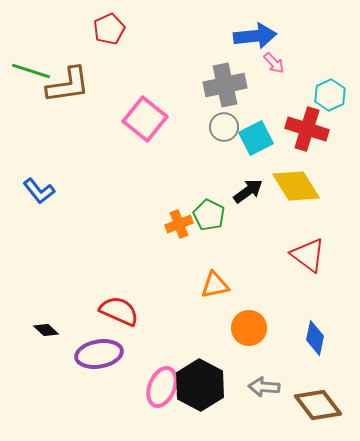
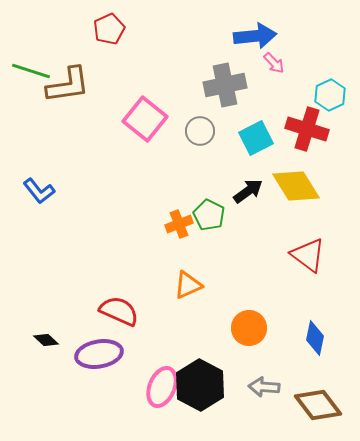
gray circle: moved 24 px left, 4 px down
orange triangle: moved 27 px left; rotated 12 degrees counterclockwise
black diamond: moved 10 px down
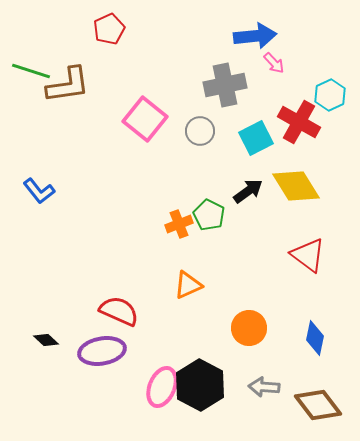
red cross: moved 8 px left, 7 px up; rotated 12 degrees clockwise
purple ellipse: moved 3 px right, 3 px up
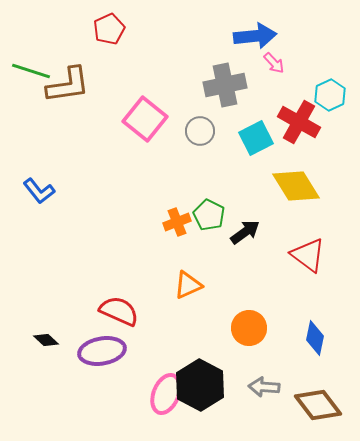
black arrow: moved 3 px left, 41 px down
orange cross: moved 2 px left, 2 px up
pink ellipse: moved 4 px right, 7 px down
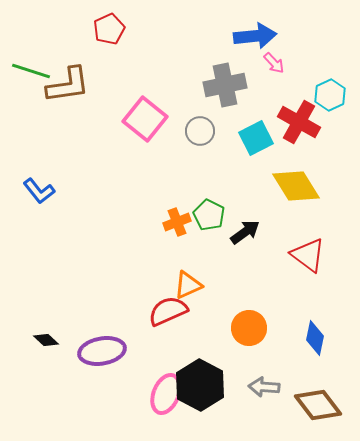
red semicircle: moved 49 px right; rotated 48 degrees counterclockwise
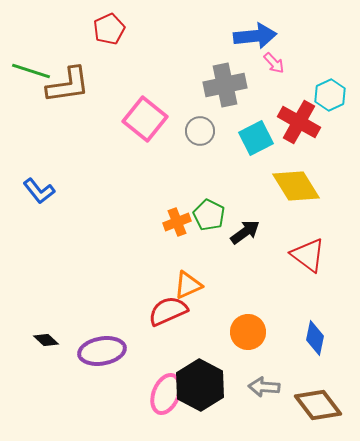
orange circle: moved 1 px left, 4 px down
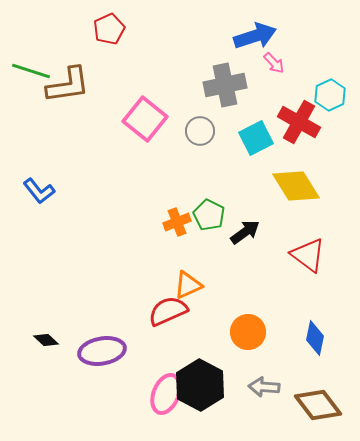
blue arrow: rotated 12 degrees counterclockwise
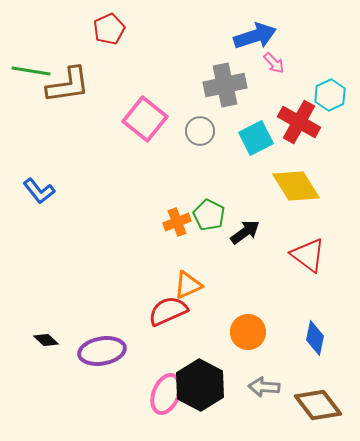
green line: rotated 9 degrees counterclockwise
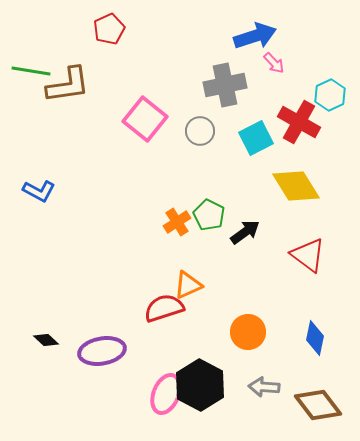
blue L-shape: rotated 24 degrees counterclockwise
orange cross: rotated 12 degrees counterclockwise
red semicircle: moved 4 px left, 3 px up; rotated 6 degrees clockwise
